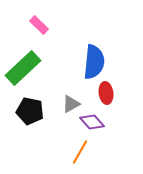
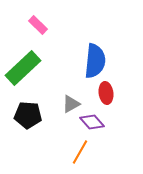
pink rectangle: moved 1 px left
blue semicircle: moved 1 px right, 1 px up
black pentagon: moved 2 px left, 4 px down; rotated 8 degrees counterclockwise
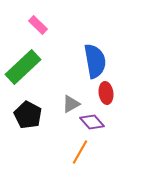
blue semicircle: rotated 16 degrees counterclockwise
green rectangle: moved 1 px up
black pentagon: rotated 24 degrees clockwise
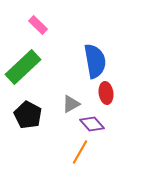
purple diamond: moved 2 px down
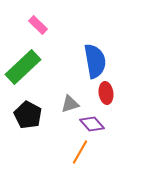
gray triangle: moved 1 px left; rotated 12 degrees clockwise
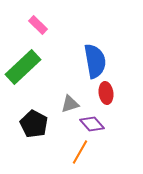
black pentagon: moved 6 px right, 9 px down
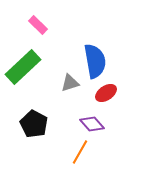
red ellipse: rotated 65 degrees clockwise
gray triangle: moved 21 px up
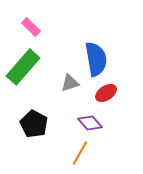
pink rectangle: moved 7 px left, 2 px down
blue semicircle: moved 1 px right, 2 px up
green rectangle: rotated 6 degrees counterclockwise
purple diamond: moved 2 px left, 1 px up
orange line: moved 1 px down
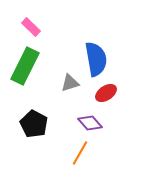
green rectangle: moved 2 px right, 1 px up; rotated 15 degrees counterclockwise
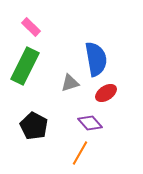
black pentagon: moved 2 px down
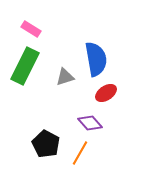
pink rectangle: moved 2 px down; rotated 12 degrees counterclockwise
gray triangle: moved 5 px left, 6 px up
black pentagon: moved 12 px right, 18 px down
